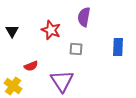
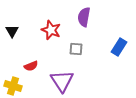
blue rectangle: moved 1 px right; rotated 30 degrees clockwise
yellow cross: rotated 18 degrees counterclockwise
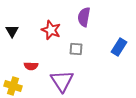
red semicircle: rotated 24 degrees clockwise
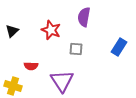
black triangle: rotated 16 degrees clockwise
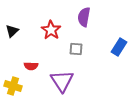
red star: rotated 12 degrees clockwise
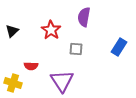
yellow cross: moved 3 px up
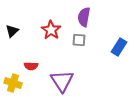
gray square: moved 3 px right, 9 px up
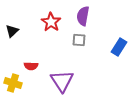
purple semicircle: moved 1 px left, 1 px up
red star: moved 8 px up
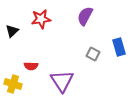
purple semicircle: moved 2 px right; rotated 18 degrees clockwise
red star: moved 10 px left, 3 px up; rotated 30 degrees clockwise
gray square: moved 14 px right, 14 px down; rotated 24 degrees clockwise
blue rectangle: rotated 48 degrees counterclockwise
yellow cross: moved 1 px down
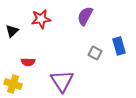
blue rectangle: moved 1 px up
gray square: moved 2 px right, 1 px up
red semicircle: moved 3 px left, 4 px up
